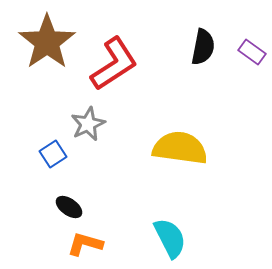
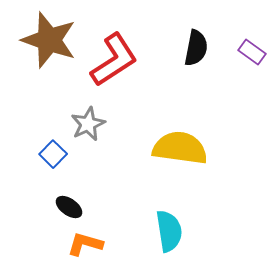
brown star: moved 2 px right, 2 px up; rotated 18 degrees counterclockwise
black semicircle: moved 7 px left, 1 px down
red L-shape: moved 4 px up
blue square: rotated 12 degrees counterclockwise
cyan semicircle: moved 1 px left, 7 px up; rotated 18 degrees clockwise
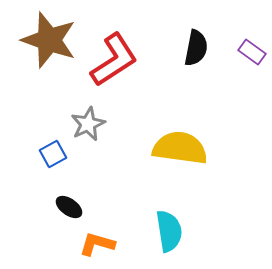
blue square: rotated 16 degrees clockwise
orange L-shape: moved 12 px right
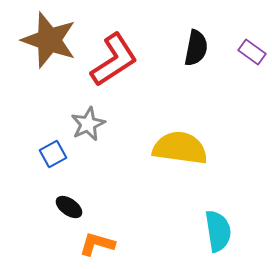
cyan semicircle: moved 49 px right
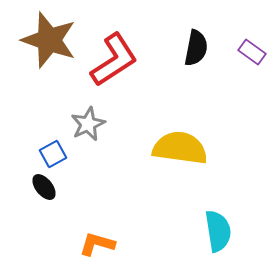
black ellipse: moved 25 px left, 20 px up; rotated 16 degrees clockwise
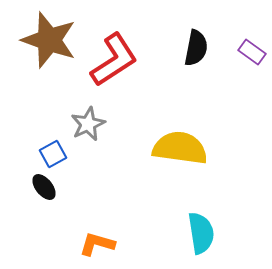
cyan semicircle: moved 17 px left, 2 px down
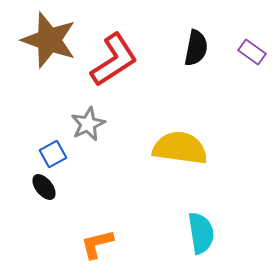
orange L-shape: rotated 30 degrees counterclockwise
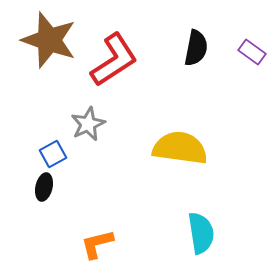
black ellipse: rotated 52 degrees clockwise
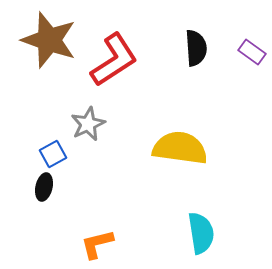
black semicircle: rotated 15 degrees counterclockwise
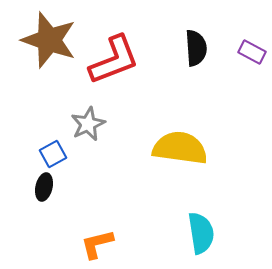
purple rectangle: rotated 8 degrees counterclockwise
red L-shape: rotated 12 degrees clockwise
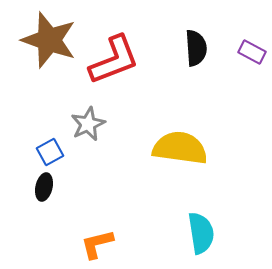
blue square: moved 3 px left, 2 px up
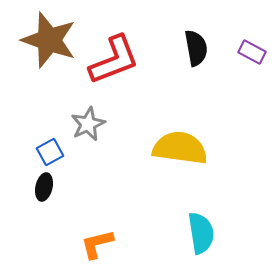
black semicircle: rotated 6 degrees counterclockwise
